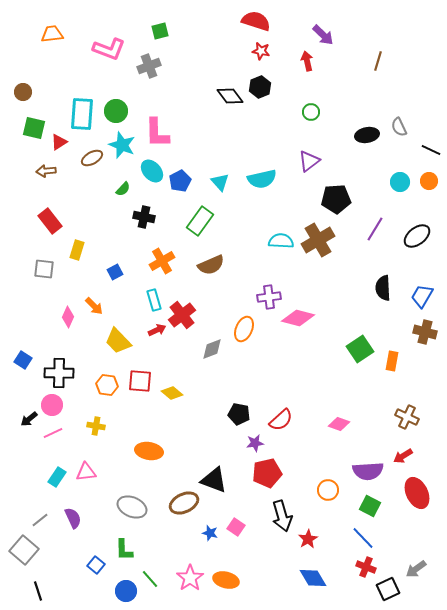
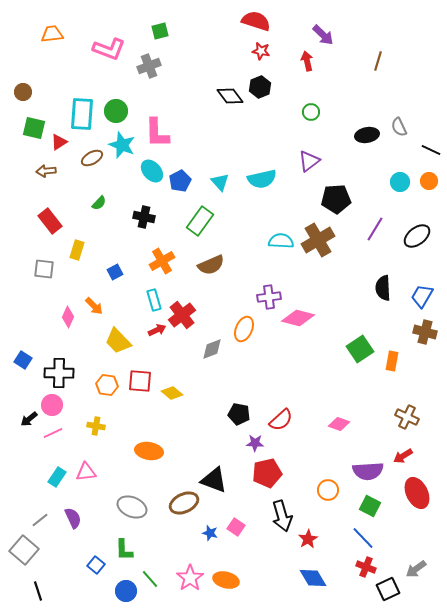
green semicircle at (123, 189): moved 24 px left, 14 px down
purple star at (255, 443): rotated 12 degrees clockwise
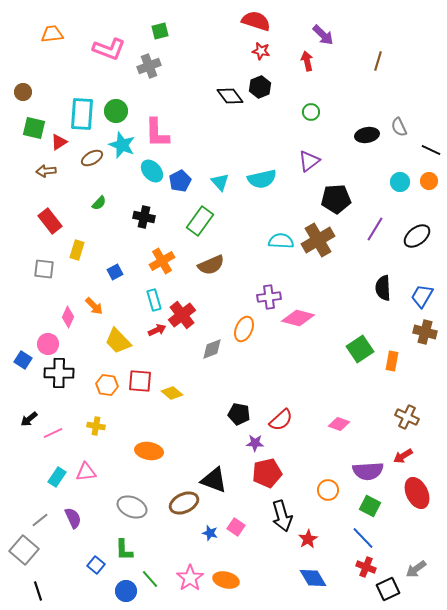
pink circle at (52, 405): moved 4 px left, 61 px up
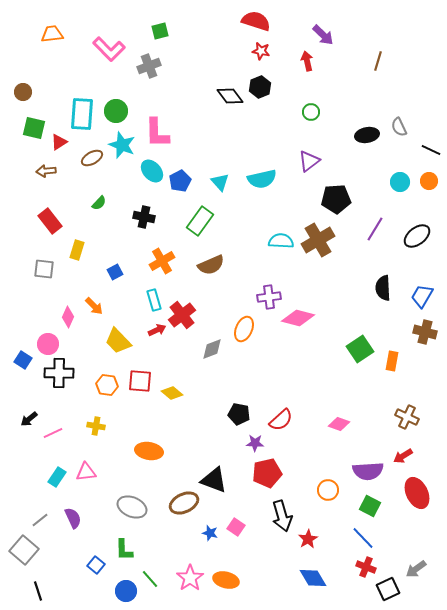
pink L-shape at (109, 49): rotated 24 degrees clockwise
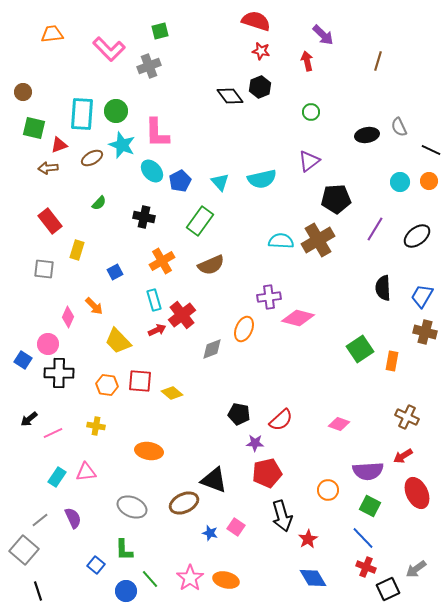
red triangle at (59, 142): moved 3 px down; rotated 12 degrees clockwise
brown arrow at (46, 171): moved 2 px right, 3 px up
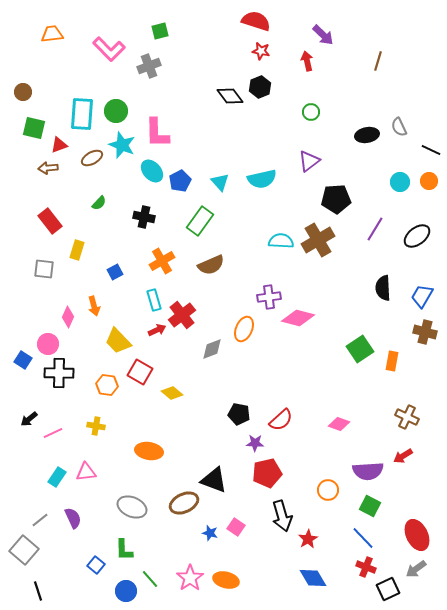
orange arrow at (94, 306): rotated 30 degrees clockwise
red square at (140, 381): moved 9 px up; rotated 25 degrees clockwise
red ellipse at (417, 493): moved 42 px down
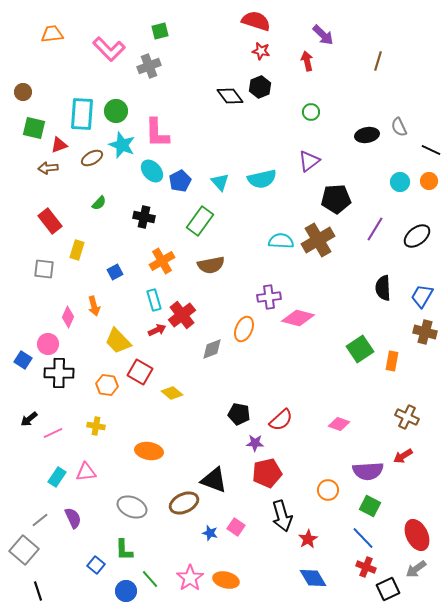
brown semicircle at (211, 265): rotated 12 degrees clockwise
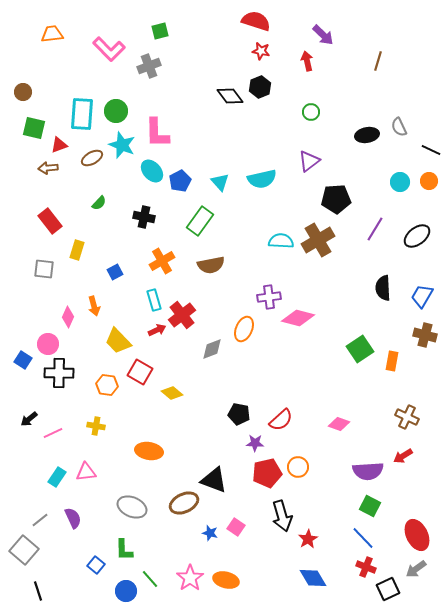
brown cross at (425, 332): moved 3 px down
orange circle at (328, 490): moved 30 px left, 23 px up
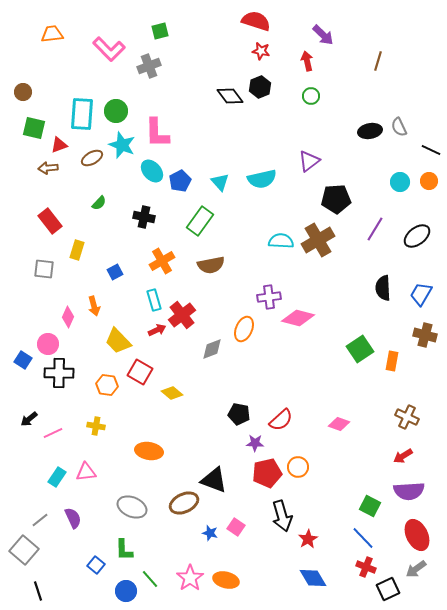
green circle at (311, 112): moved 16 px up
black ellipse at (367, 135): moved 3 px right, 4 px up
blue trapezoid at (422, 296): moved 1 px left, 2 px up
purple semicircle at (368, 471): moved 41 px right, 20 px down
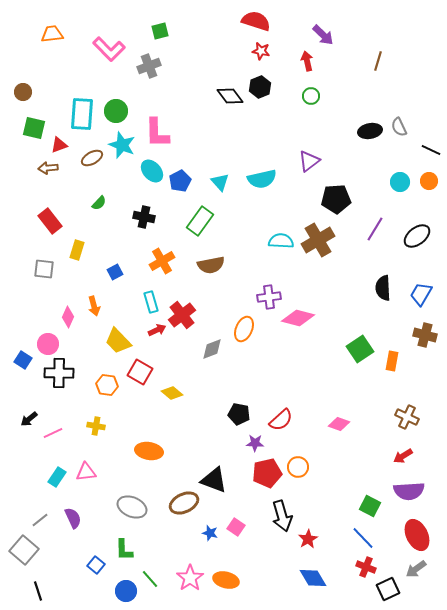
cyan rectangle at (154, 300): moved 3 px left, 2 px down
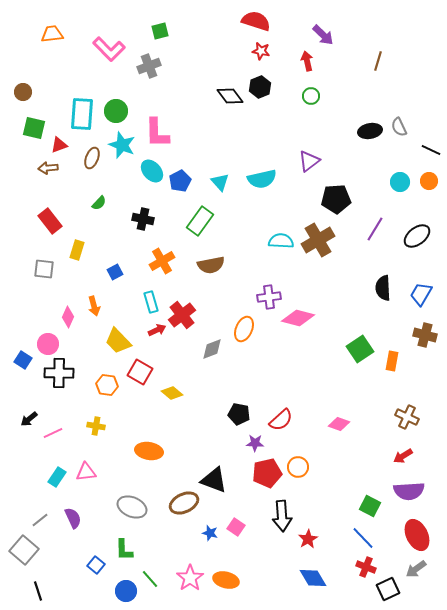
brown ellipse at (92, 158): rotated 40 degrees counterclockwise
black cross at (144, 217): moved 1 px left, 2 px down
black arrow at (282, 516): rotated 12 degrees clockwise
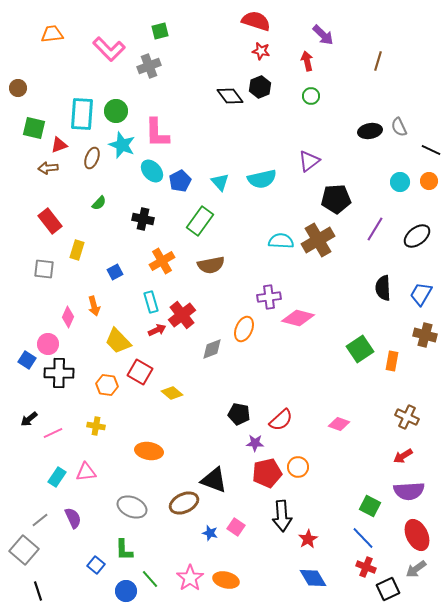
brown circle at (23, 92): moved 5 px left, 4 px up
blue square at (23, 360): moved 4 px right
